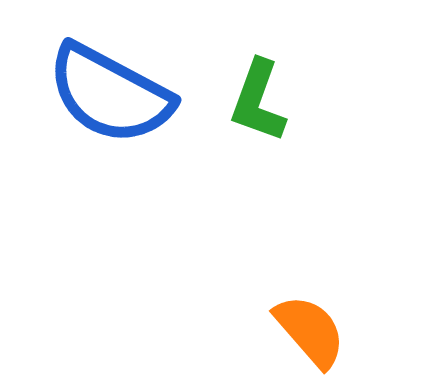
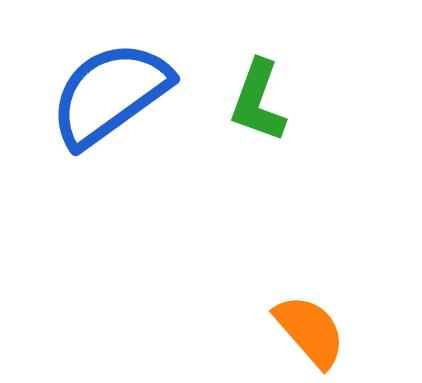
blue semicircle: rotated 116 degrees clockwise
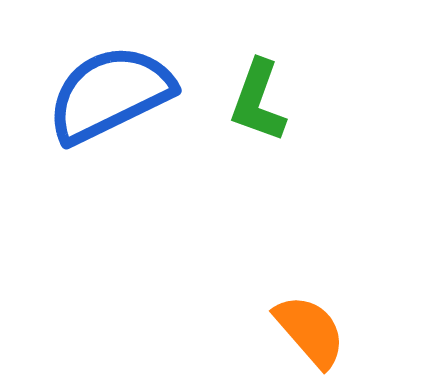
blue semicircle: rotated 10 degrees clockwise
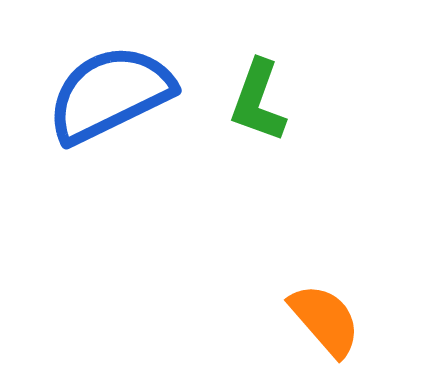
orange semicircle: moved 15 px right, 11 px up
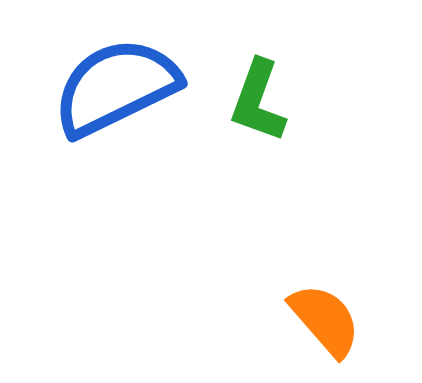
blue semicircle: moved 6 px right, 7 px up
